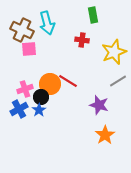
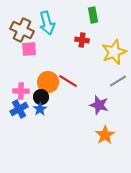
orange circle: moved 2 px left, 2 px up
pink cross: moved 4 px left, 2 px down; rotated 21 degrees clockwise
blue star: moved 1 px right, 1 px up
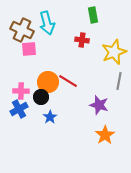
gray line: moved 1 px right; rotated 48 degrees counterclockwise
blue star: moved 10 px right, 8 px down
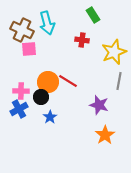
green rectangle: rotated 21 degrees counterclockwise
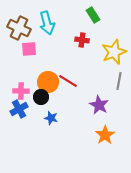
brown cross: moved 3 px left, 2 px up
purple star: rotated 12 degrees clockwise
blue star: moved 1 px right, 1 px down; rotated 24 degrees counterclockwise
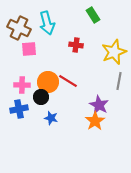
red cross: moved 6 px left, 5 px down
pink cross: moved 1 px right, 6 px up
blue cross: rotated 18 degrees clockwise
orange star: moved 10 px left, 14 px up
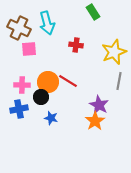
green rectangle: moved 3 px up
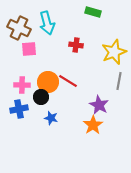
green rectangle: rotated 42 degrees counterclockwise
orange star: moved 2 px left, 4 px down
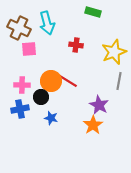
orange circle: moved 3 px right, 1 px up
blue cross: moved 1 px right
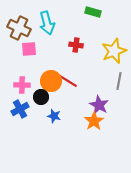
yellow star: moved 1 px up
blue cross: rotated 18 degrees counterclockwise
blue star: moved 3 px right, 2 px up
orange star: moved 1 px right, 4 px up
